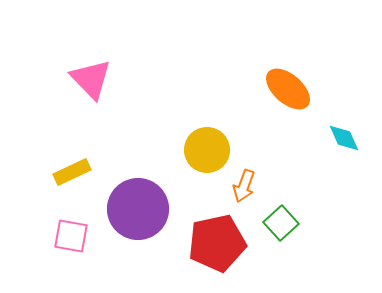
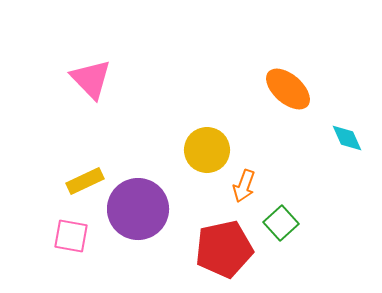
cyan diamond: moved 3 px right
yellow rectangle: moved 13 px right, 9 px down
red pentagon: moved 7 px right, 6 px down
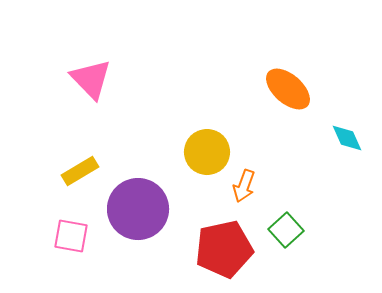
yellow circle: moved 2 px down
yellow rectangle: moved 5 px left, 10 px up; rotated 6 degrees counterclockwise
green square: moved 5 px right, 7 px down
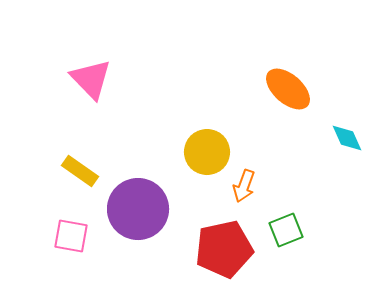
yellow rectangle: rotated 66 degrees clockwise
green square: rotated 20 degrees clockwise
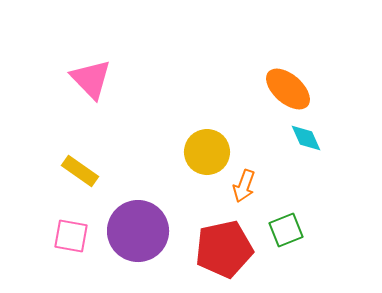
cyan diamond: moved 41 px left
purple circle: moved 22 px down
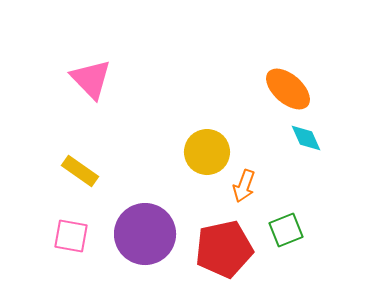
purple circle: moved 7 px right, 3 px down
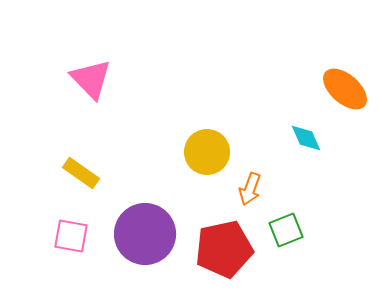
orange ellipse: moved 57 px right
yellow rectangle: moved 1 px right, 2 px down
orange arrow: moved 6 px right, 3 px down
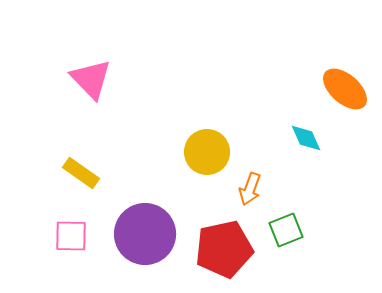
pink square: rotated 9 degrees counterclockwise
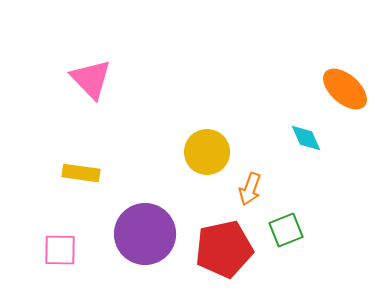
yellow rectangle: rotated 27 degrees counterclockwise
pink square: moved 11 px left, 14 px down
